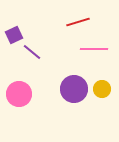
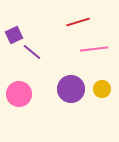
pink line: rotated 8 degrees counterclockwise
purple circle: moved 3 px left
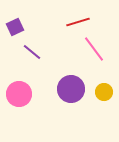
purple square: moved 1 px right, 8 px up
pink line: rotated 60 degrees clockwise
yellow circle: moved 2 px right, 3 px down
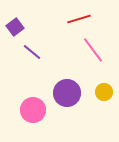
red line: moved 1 px right, 3 px up
purple square: rotated 12 degrees counterclockwise
pink line: moved 1 px left, 1 px down
purple circle: moved 4 px left, 4 px down
pink circle: moved 14 px right, 16 px down
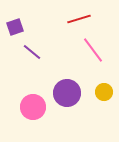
purple square: rotated 18 degrees clockwise
pink circle: moved 3 px up
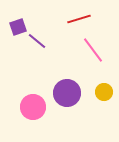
purple square: moved 3 px right
purple line: moved 5 px right, 11 px up
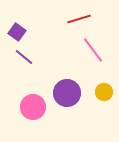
purple square: moved 1 px left, 5 px down; rotated 36 degrees counterclockwise
purple line: moved 13 px left, 16 px down
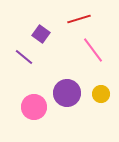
purple square: moved 24 px right, 2 px down
yellow circle: moved 3 px left, 2 px down
pink circle: moved 1 px right
